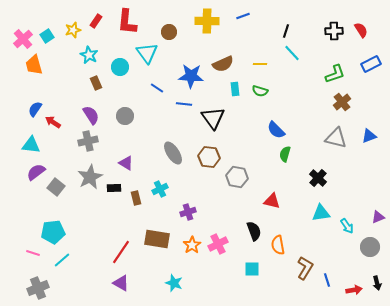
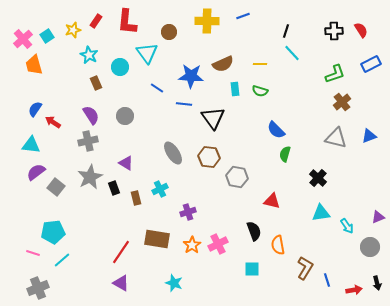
black rectangle at (114, 188): rotated 72 degrees clockwise
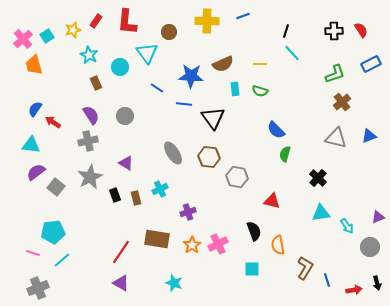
black rectangle at (114, 188): moved 1 px right, 7 px down
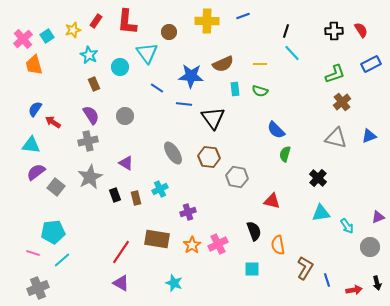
brown rectangle at (96, 83): moved 2 px left, 1 px down
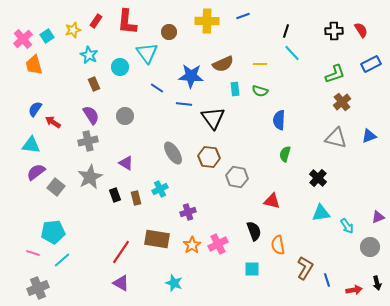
blue semicircle at (276, 130): moved 3 px right, 10 px up; rotated 48 degrees clockwise
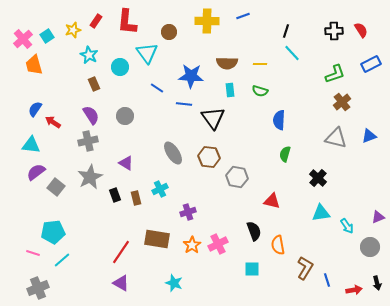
brown semicircle at (223, 64): moved 4 px right, 1 px up; rotated 25 degrees clockwise
cyan rectangle at (235, 89): moved 5 px left, 1 px down
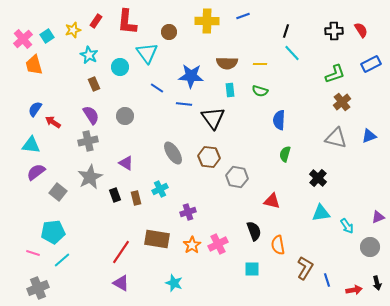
gray square at (56, 187): moved 2 px right, 5 px down
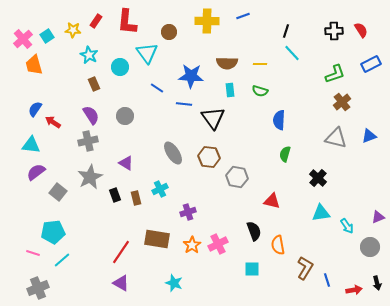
yellow star at (73, 30): rotated 21 degrees clockwise
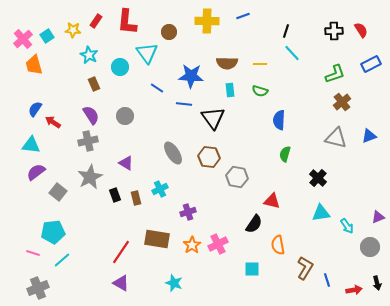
black semicircle at (254, 231): moved 7 px up; rotated 54 degrees clockwise
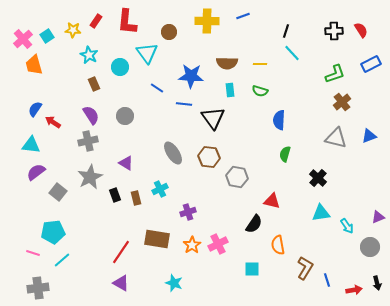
gray cross at (38, 288): rotated 15 degrees clockwise
